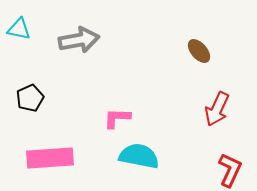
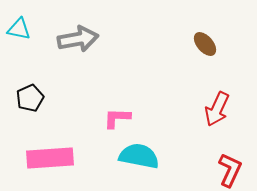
gray arrow: moved 1 px left, 1 px up
brown ellipse: moved 6 px right, 7 px up
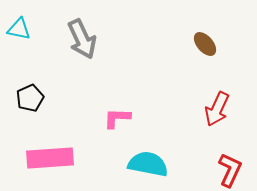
gray arrow: moved 4 px right; rotated 75 degrees clockwise
cyan semicircle: moved 9 px right, 8 px down
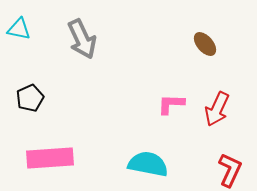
pink L-shape: moved 54 px right, 14 px up
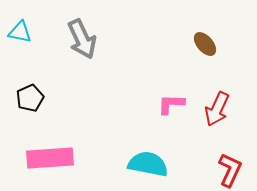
cyan triangle: moved 1 px right, 3 px down
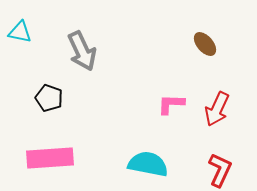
gray arrow: moved 12 px down
black pentagon: moved 19 px right; rotated 28 degrees counterclockwise
red L-shape: moved 10 px left
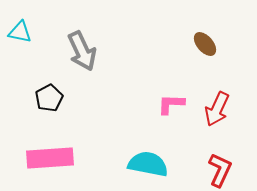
black pentagon: rotated 24 degrees clockwise
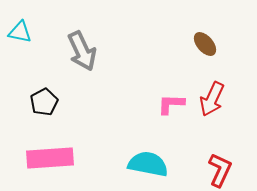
black pentagon: moved 5 px left, 4 px down
red arrow: moved 5 px left, 10 px up
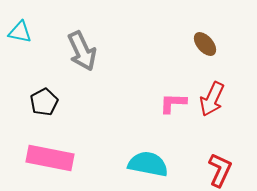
pink L-shape: moved 2 px right, 1 px up
pink rectangle: rotated 15 degrees clockwise
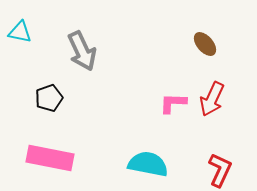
black pentagon: moved 5 px right, 4 px up; rotated 8 degrees clockwise
